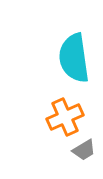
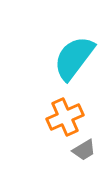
cyan semicircle: rotated 45 degrees clockwise
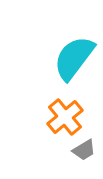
orange cross: rotated 15 degrees counterclockwise
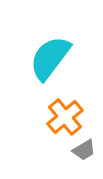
cyan semicircle: moved 24 px left
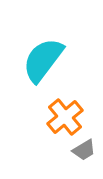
cyan semicircle: moved 7 px left, 2 px down
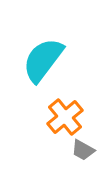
gray trapezoid: moved 1 px left; rotated 60 degrees clockwise
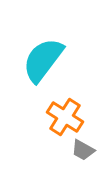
orange cross: rotated 18 degrees counterclockwise
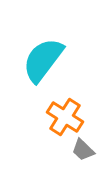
gray trapezoid: rotated 15 degrees clockwise
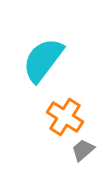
gray trapezoid: rotated 95 degrees clockwise
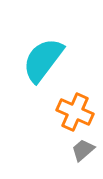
orange cross: moved 10 px right, 5 px up; rotated 9 degrees counterclockwise
